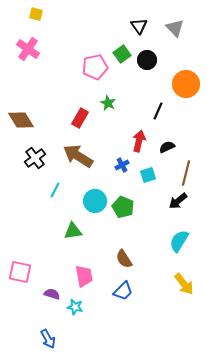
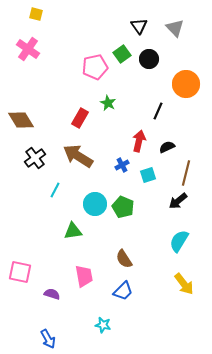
black circle: moved 2 px right, 1 px up
cyan circle: moved 3 px down
cyan star: moved 28 px right, 18 px down
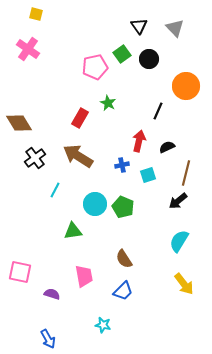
orange circle: moved 2 px down
brown diamond: moved 2 px left, 3 px down
blue cross: rotated 16 degrees clockwise
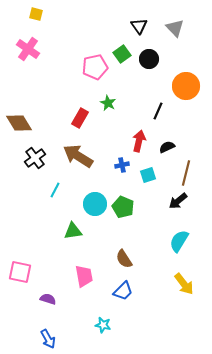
purple semicircle: moved 4 px left, 5 px down
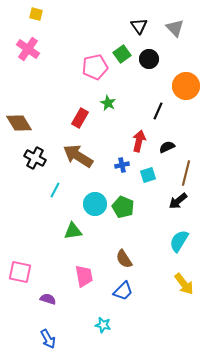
black cross: rotated 25 degrees counterclockwise
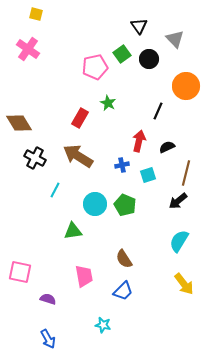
gray triangle: moved 11 px down
green pentagon: moved 2 px right, 2 px up
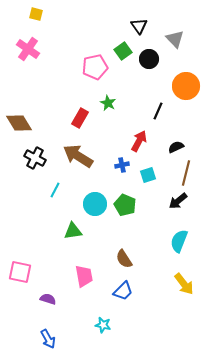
green square: moved 1 px right, 3 px up
red arrow: rotated 15 degrees clockwise
black semicircle: moved 9 px right
cyan semicircle: rotated 10 degrees counterclockwise
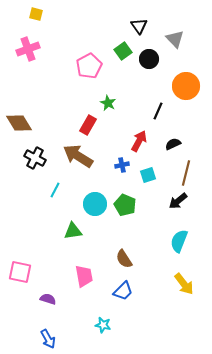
pink cross: rotated 35 degrees clockwise
pink pentagon: moved 6 px left, 1 px up; rotated 15 degrees counterclockwise
red rectangle: moved 8 px right, 7 px down
black semicircle: moved 3 px left, 3 px up
